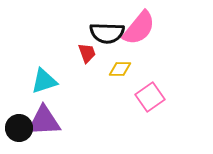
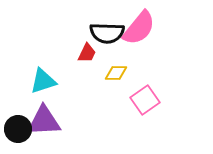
red trapezoid: rotated 45 degrees clockwise
yellow diamond: moved 4 px left, 4 px down
cyan triangle: moved 1 px left
pink square: moved 5 px left, 3 px down
black circle: moved 1 px left, 1 px down
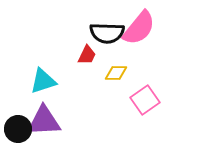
red trapezoid: moved 2 px down
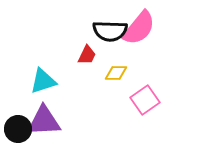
black semicircle: moved 3 px right, 2 px up
